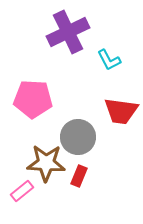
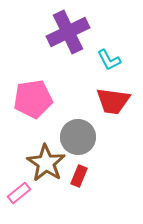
pink pentagon: rotated 12 degrees counterclockwise
red trapezoid: moved 8 px left, 10 px up
brown star: rotated 30 degrees clockwise
pink rectangle: moved 3 px left, 2 px down
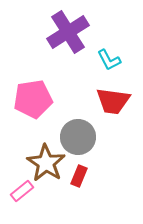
purple cross: rotated 6 degrees counterclockwise
pink rectangle: moved 3 px right, 2 px up
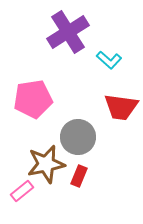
cyan L-shape: rotated 20 degrees counterclockwise
red trapezoid: moved 8 px right, 6 px down
brown star: moved 1 px down; rotated 27 degrees clockwise
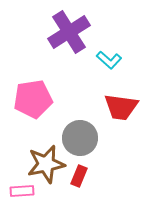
purple cross: moved 1 px right
gray circle: moved 2 px right, 1 px down
pink rectangle: rotated 35 degrees clockwise
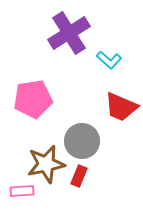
purple cross: moved 1 px down
red trapezoid: rotated 15 degrees clockwise
gray circle: moved 2 px right, 3 px down
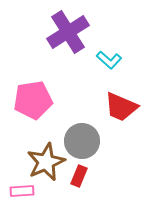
purple cross: moved 1 px left, 1 px up
pink pentagon: moved 1 px down
brown star: moved 2 px up; rotated 12 degrees counterclockwise
